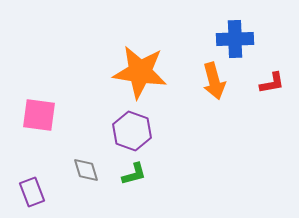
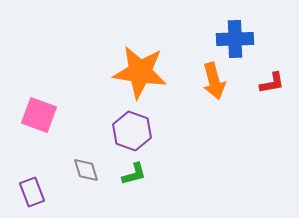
pink square: rotated 12 degrees clockwise
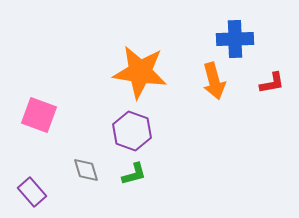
purple rectangle: rotated 20 degrees counterclockwise
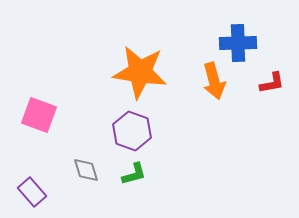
blue cross: moved 3 px right, 4 px down
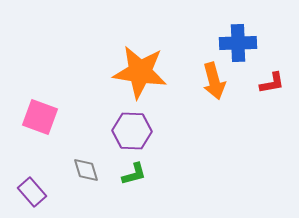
pink square: moved 1 px right, 2 px down
purple hexagon: rotated 18 degrees counterclockwise
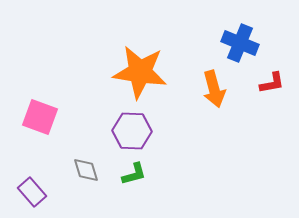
blue cross: moved 2 px right; rotated 24 degrees clockwise
orange arrow: moved 8 px down
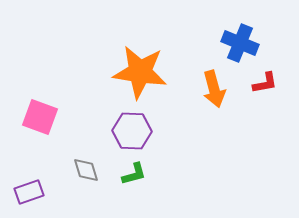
red L-shape: moved 7 px left
purple rectangle: moved 3 px left; rotated 68 degrees counterclockwise
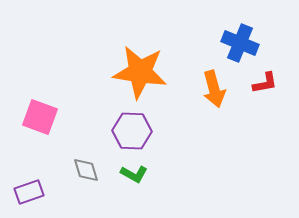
green L-shape: rotated 44 degrees clockwise
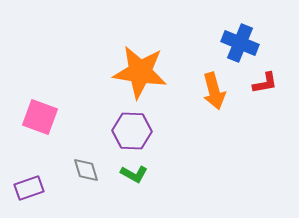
orange arrow: moved 2 px down
purple rectangle: moved 4 px up
